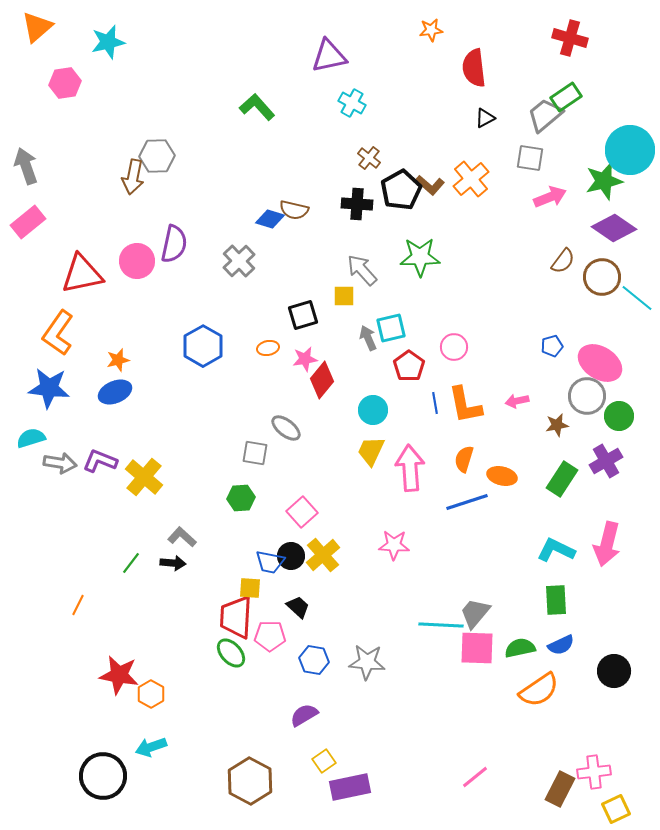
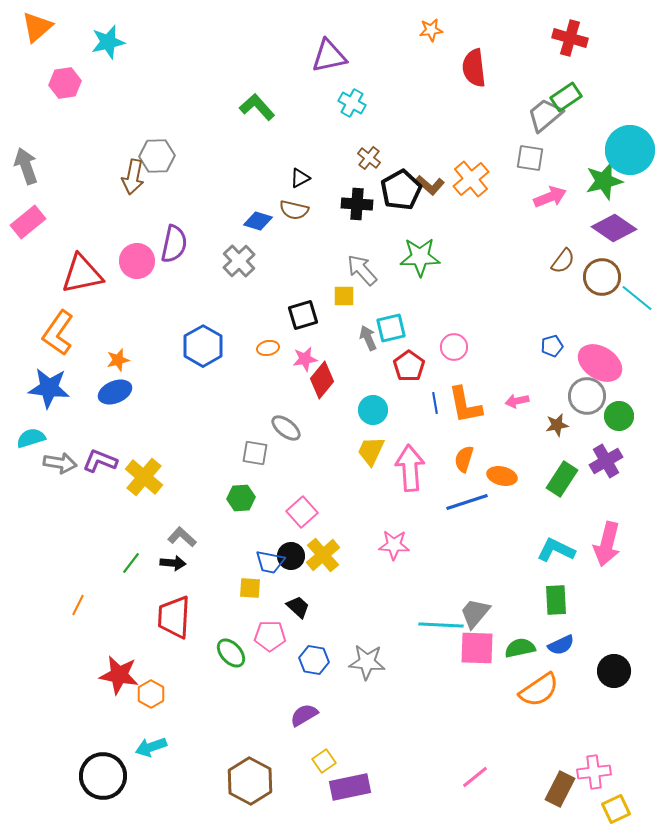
black triangle at (485, 118): moved 185 px left, 60 px down
blue diamond at (270, 219): moved 12 px left, 2 px down
red trapezoid at (236, 617): moved 62 px left
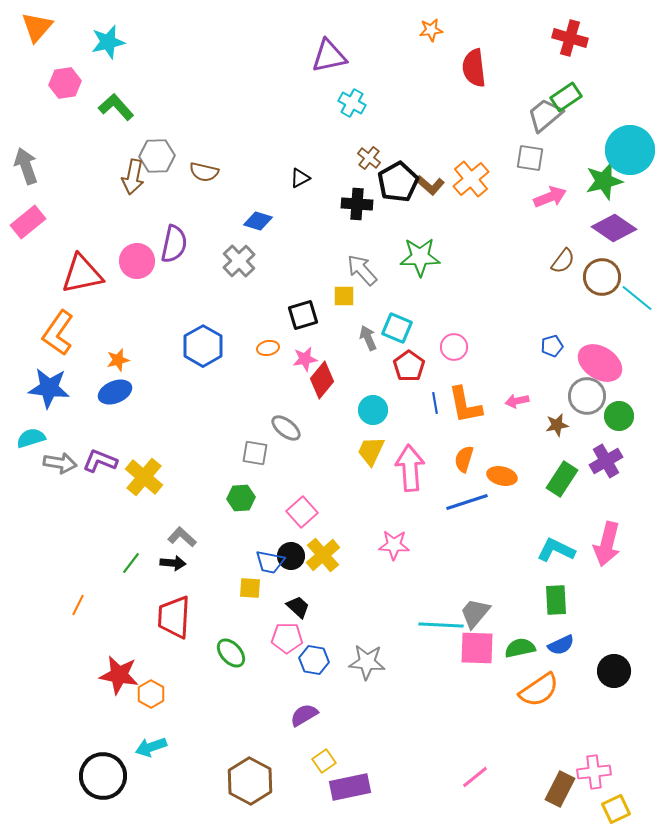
orange triangle at (37, 27): rotated 8 degrees counterclockwise
green L-shape at (257, 107): moved 141 px left
black pentagon at (401, 190): moved 3 px left, 8 px up
brown semicircle at (294, 210): moved 90 px left, 38 px up
cyan square at (391, 328): moved 6 px right; rotated 36 degrees clockwise
pink pentagon at (270, 636): moved 17 px right, 2 px down
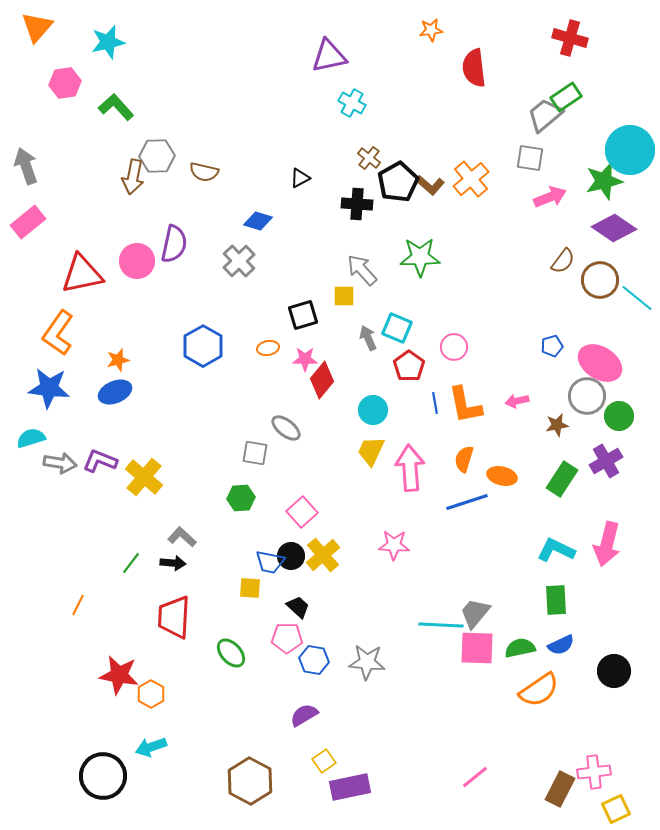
brown circle at (602, 277): moved 2 px left, 3 px down
pink star at (305, 359): rotated 10 degrees clockwise
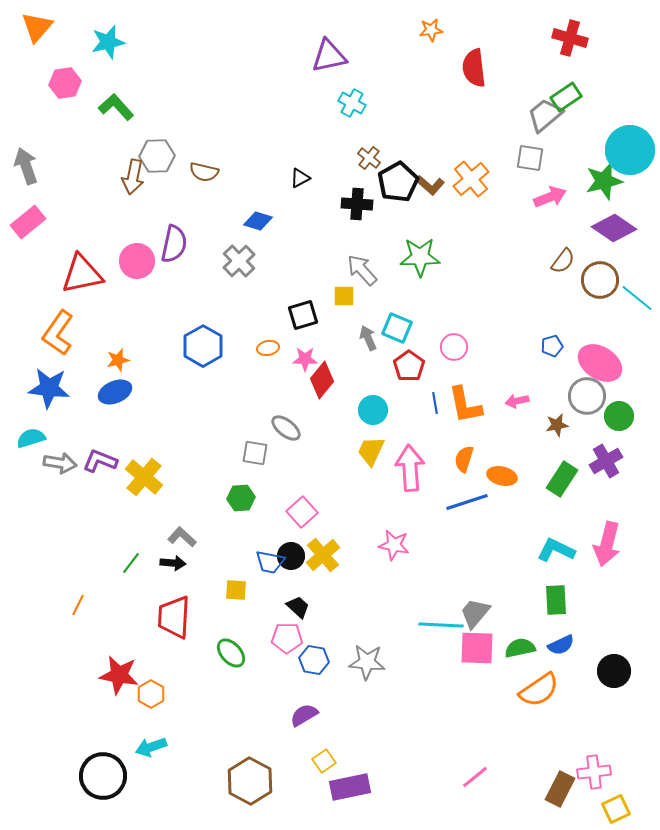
pink star at (394, 545): rotated 8 degrees clockwise
yellow square at (250, 588): moved 14 px left, 2 px down
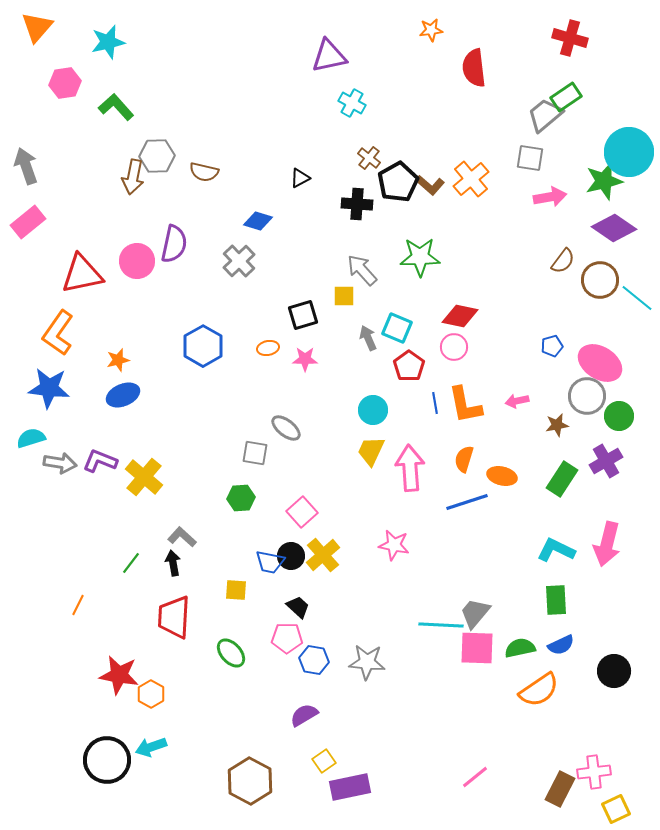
cyan circle at (630, 150): moved 1 px left, 2 px down
pink arrow at (550, 197): rotated 12 degrees clockwise
red diamond at (322, 380): moved 138 px right, 64 px up; rotated 63 degrees clockwise
blue ellipse at (115, 392): moved 8 px right, 3 px down
black arrow at (173, 563): rotated 105 degrees counterclockwise
black circle at (103, 776): moved 4 px right, 16 px up
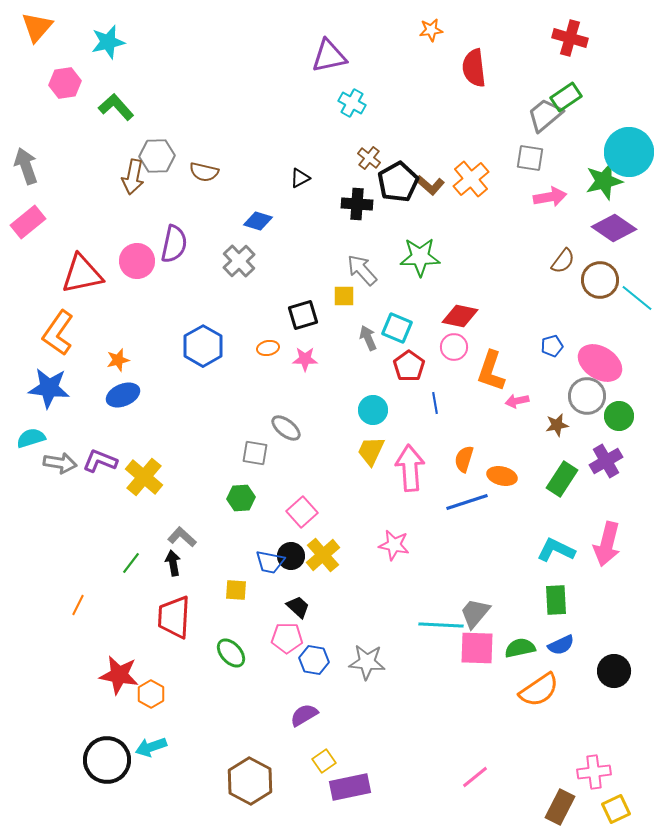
orange L-shape at (465, 405): moved 26 px right, 34 px up; rotated 30 degrees clockwise
brown rectangle at (560, 789): moved 18 px down
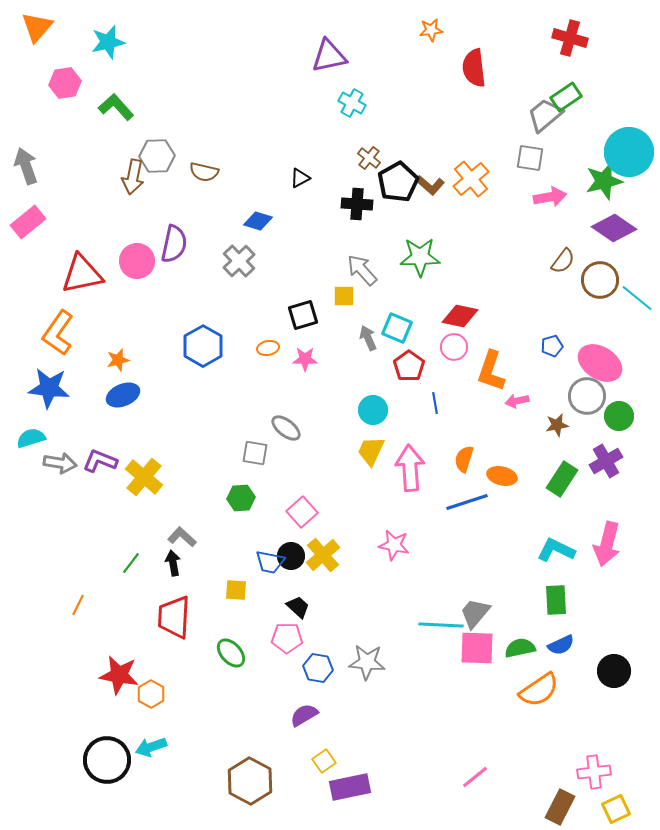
blue hexagon at (314, 660): moved 4 px right, 8 px down
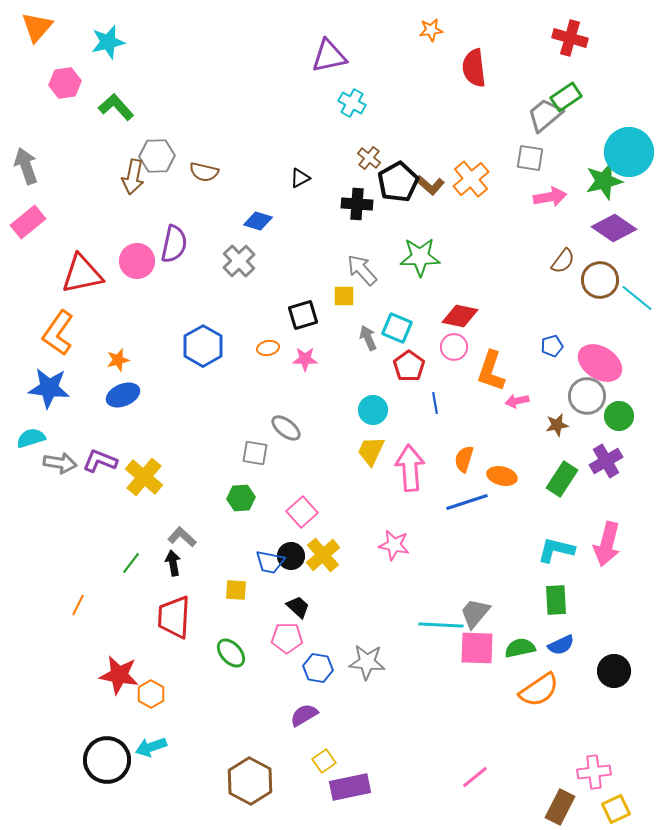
cyan L-shape at (556, 550): rotated 12 degrees counterclockwise
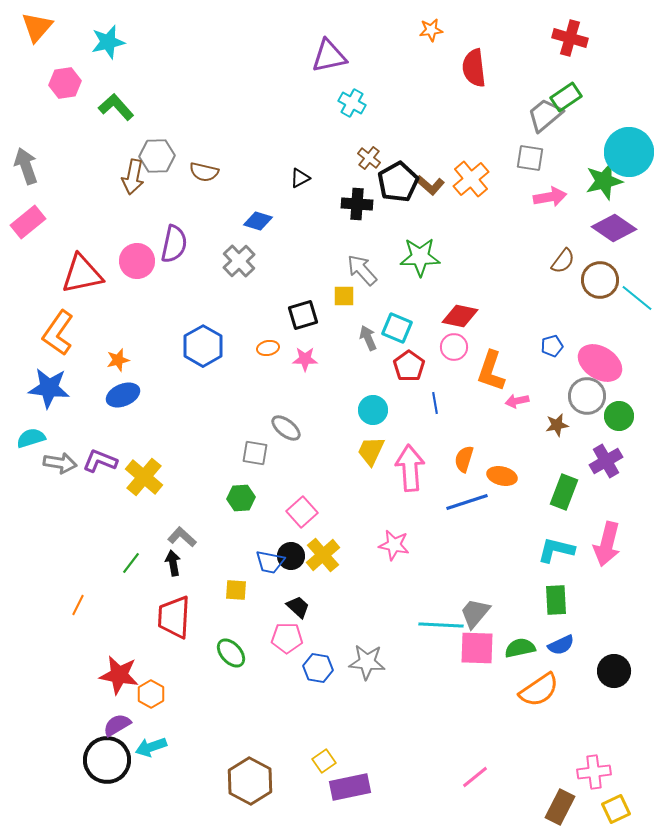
green rectangle at (562, 479): moved 2 px right, 13 px down; rotated 12 degrees counterclockwise
purple semicircle at (304, 715): moved 187 px left, 10 px down
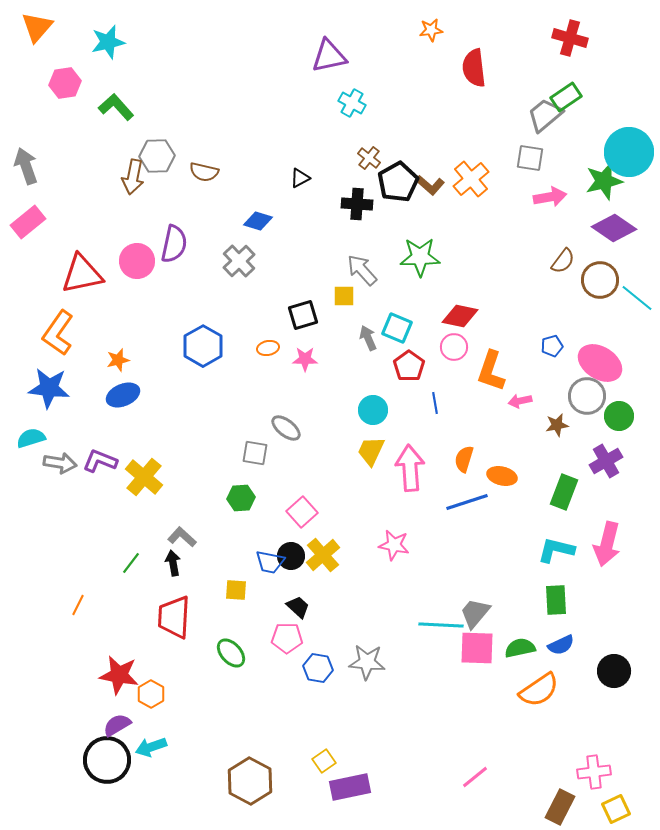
pink arrow at (517, 401): moved 3 px right
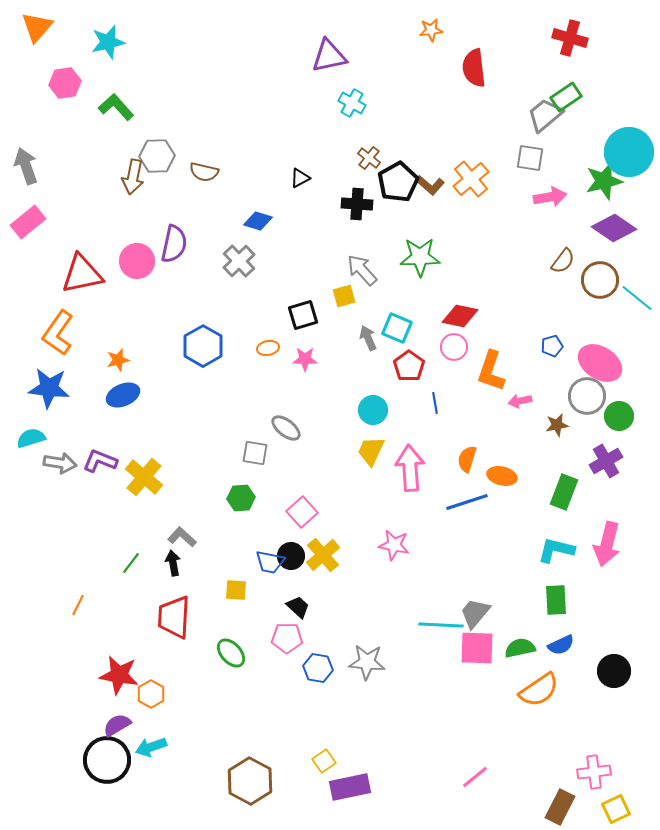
yellow square at (344, 296): rotated 15 degrees counterclockwise
orange semicircle at (464, 459): moved 3 px right
